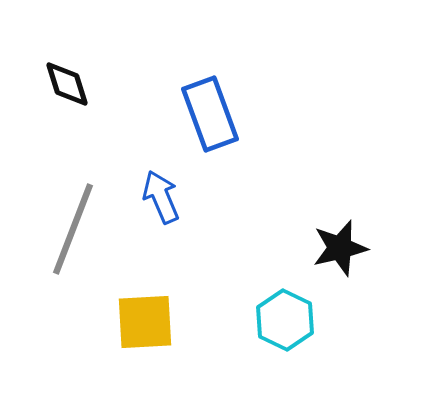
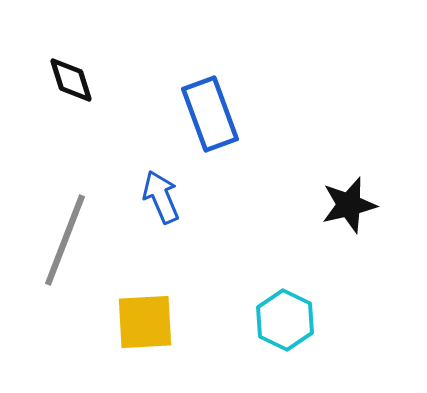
black diamond: moved 4 px right, 4 px up
gray line: moved 8 px left, 11 px down
black star: moved 9 px right, 43 px up
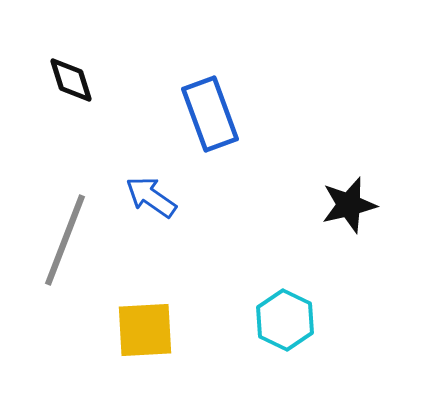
blue arrow: moved 10 px left; rotated 32 degrees counterclockwise
yellow square: moved 8 px down
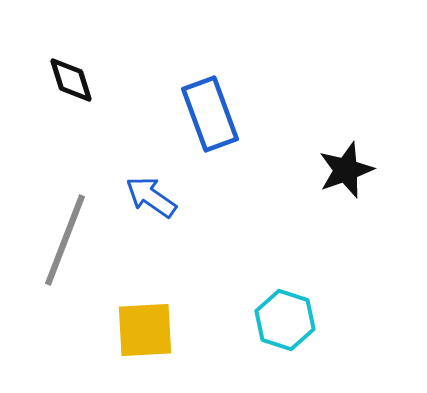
black star: moved 3 px left, 35 px up; rotated 6 degrees counterclockwise
cyan hexagon: rotated 8 degrees counterclockwise
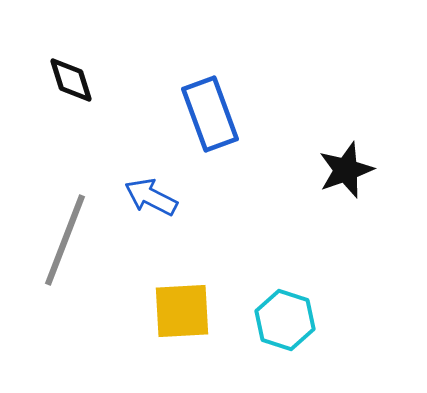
blue arrow: rotated 8 degrees counterclockwise
yellow square: moved 37 px right, 19 px up
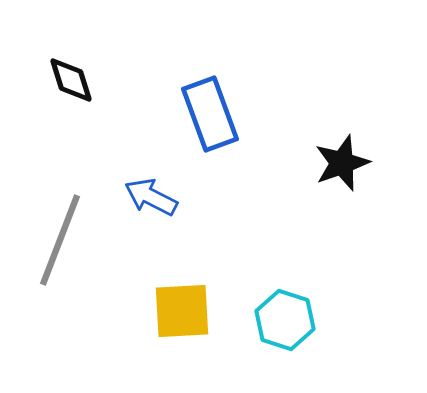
black star: moved 4 px left, 7 px up
gray line: moved 5 px left
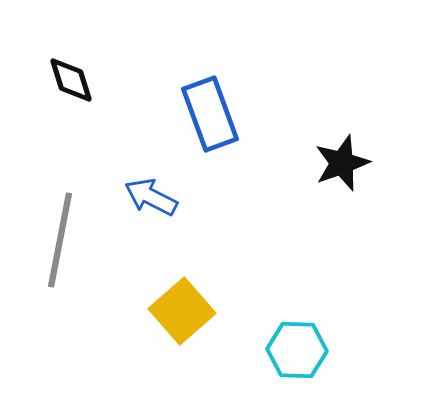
gray line: rotated 10 degrees counterclockwise
yellow square: rotated 38 degrees counterclockwise
cyan hexagon: moved 12 px right, 30 px down; rotated 16 degrees counterclockwise
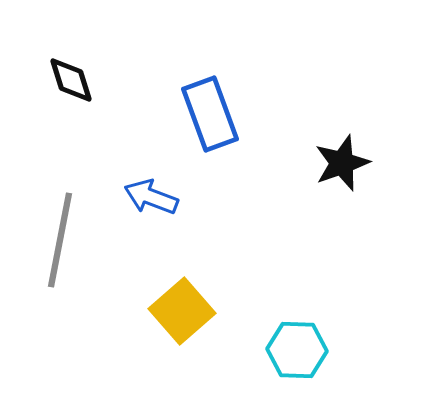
blue arrow: rotated 6 degrees counterclockwise
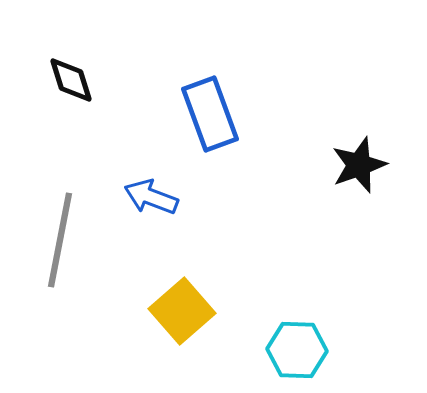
black star: moved 17 px right, 2 px down
